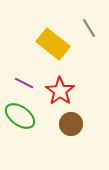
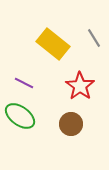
gray line: moved 5 px right, 10 px down
red star: moved 20 px right, 5 px up
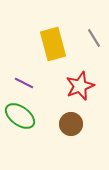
yellow rectangle: rotated 36 degrees clockwise
red star: rotated 16 degrees clockwise
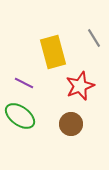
yellow rectangle: moved 8 px down
